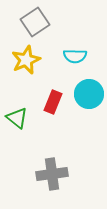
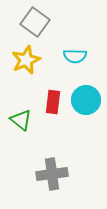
gray square: rotated 20 degrees counterclockwise
cyan circle: moved 3 px left, 6 px down
red rectangle: rotated 15 degrees counterclockwise
green triangle: moved 4 px right, 2 px down
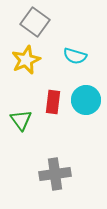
cyan semicircle: rotated 15 degrees clockwise
green triangle: rotated 15 degrees clockwise
gray cross: moved 3 px right
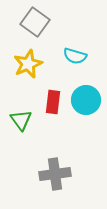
yellow star: moved 2 px right, 4 px down
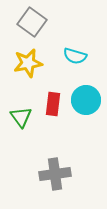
gray square: moved 3 px left
yellow star: moved 1 px up; rotated 12 degrees clockwise
red rectangle: moved 2 px down
green triangle: moved 3 px up
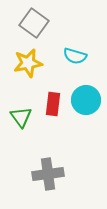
gray square: moved 2 px right, 1 px down
gray cross: moved 7 px left
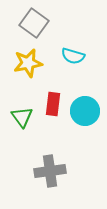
cyan semicircle: moved 2 px left
cyan circle: moved 1 px left, 11 px down
green triangle: moved 1 px right
gray cross: moved 2 px right, 3 px up
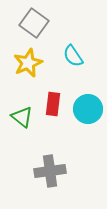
cyan semicircle: rotated 40 degrees clockwise
yellow star: rotated 12 degrees counterclockwise
cyan circle: moved 3 px right, 2 px up
green triangle: rotated 15 degrees counterclockwise
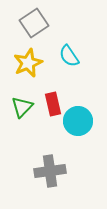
gray square: rotated 20 degrees clockwise
cyan semicircle: moved 4 px left
red rectangle: rotated 20 degrees counterclockwise
cyan circle: moved 10 px left, 12 px down
green triangle: moved 10 px up; rotated 35 degrees clockwise
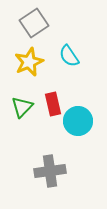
yellow star: moved 1 px right, 1 px up
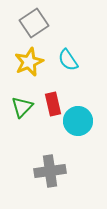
cyan semicircle: moved 1 px left, 4 px down
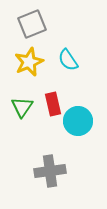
gray square: moved 2 px left, 1 px down; rotated 12 degrees clockwise
green triangle: rotated 10 degrees counterclockwise
